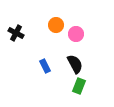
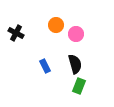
black semicircle: rotated 12 degrees clockwise
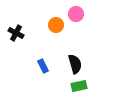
pink circle: moved 20 px up
blue rectangle: moved 2 px left
green rectangle: rotated 56 degrees clockwise
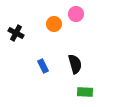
orange circle: moved 2 px left, 1 px up
green rectangle: moved 6 px right, 6 px down; rotated 14 degrees clockwise
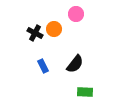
orange circle: moved 5 px down
black cross: moved 19 px right
black semicircle: rotated 54 degrees clockwise
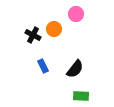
black cross: moved 2 px left, 2 px down
black semicircle: moved 5 px down
green rectangle: moved 4 px left, 4 px down
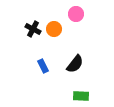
black cross: moved 6 px up
black semicircle: moved 5 px up
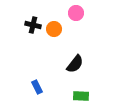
pink circle: moved 1 px up
black cross: moved 4 px up; rotated 14 degrees counterclockwise
blue rectangle: moved 6 px left, 21 px down
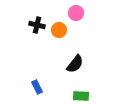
black cross: moved 4 px right
orange circle: moved 5 px right, 1 px down
